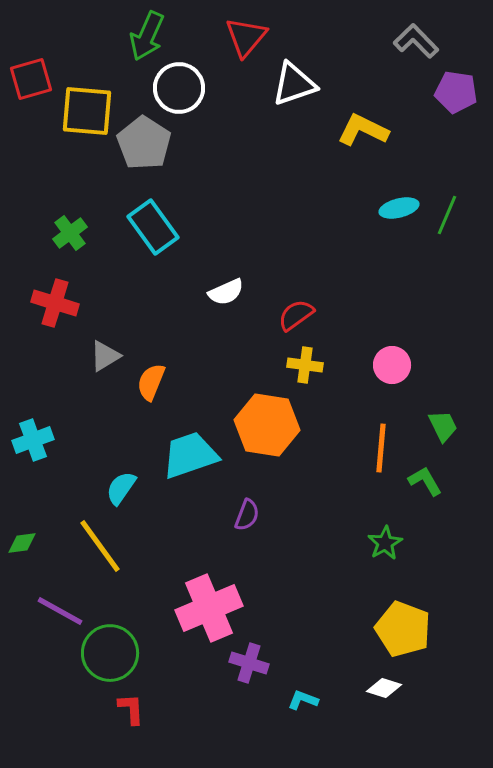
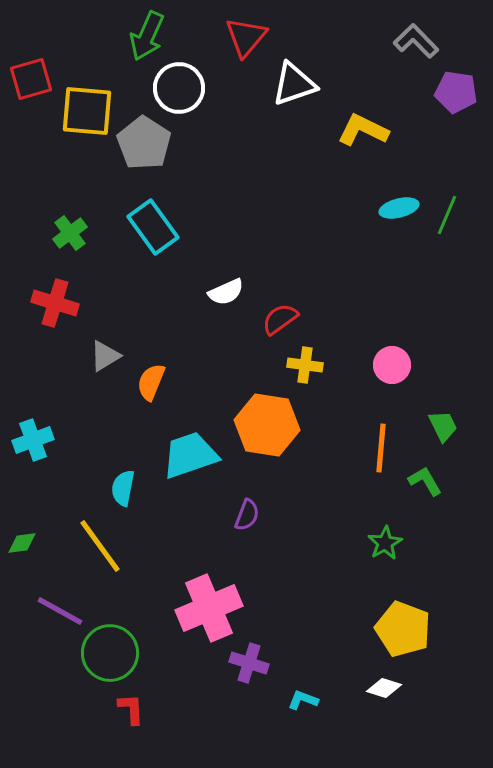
red semicircle: moved 16 px left, 4 px down
cyan semicircle: moved 2 px right; rotated 24 degrees counterclockwise
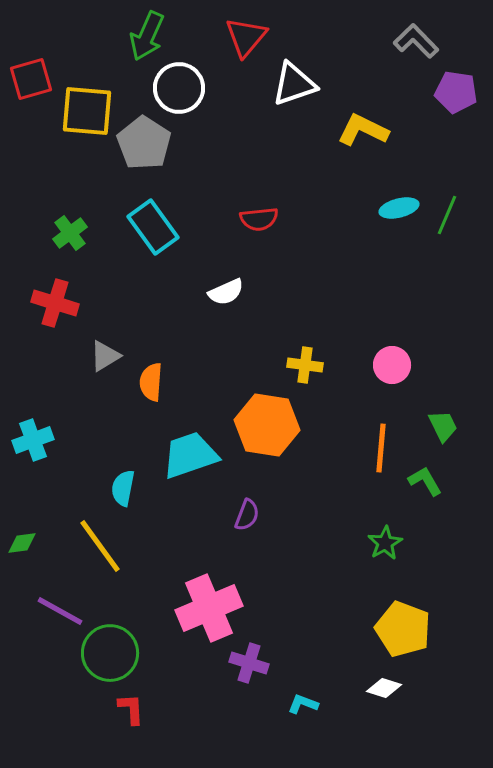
red semicircle: moved 21 px left, 100 px up; rotated 150 degrees counterclockwise
orange semicircle: rotated 18 degrees counterclockwise
cyan L-shape: moved 4 px down
